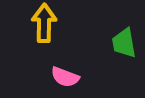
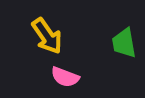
yellow arrow: moved 3 px right, 13 px down; rotated 144 degrees clockwise
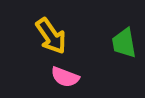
yellow arrow: moved 4 px right
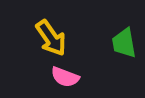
yellow arrow: moved 2 px down
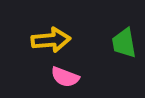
yellow arrow: moved 2 px down; rotated 60 degrees counterclockwise
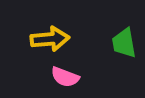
yellow arrow: moved 1 px left, 1 px up
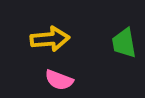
pink semicircle: moved 6 px left, 3 px down
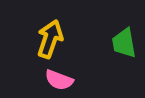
yellow arrow: rotated 66 degrees counterclockwise
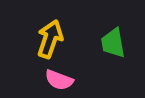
green trapezoid: moved 11 px left
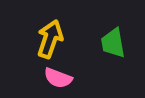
pink semicircle: moved 1 px left, 2 px up
